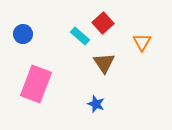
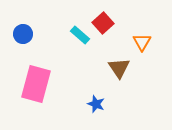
cyan rectangle: moved 1 px up
brown triangle: moved 15 px right, 5 px down
pink rectangle: rotated 6 degrees counterclockwise
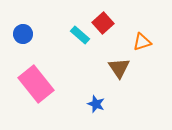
orange triangle: rotated 42 degrees clockwise
pink rectangle: rotated 54 degrees counterclockwise
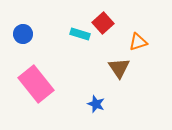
cyan rectangle: moved 1 px up; rotated 24 degrees counterclockwise
orange triangle: moved 4 px left
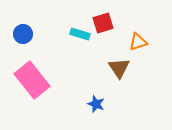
red square: rotated 25 degrees clockwise
pink rectangle: moved 4 px left, 4 px up
